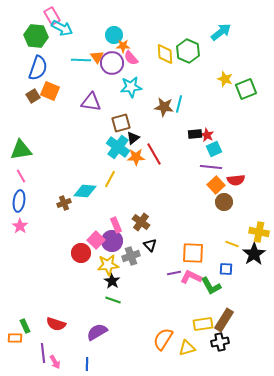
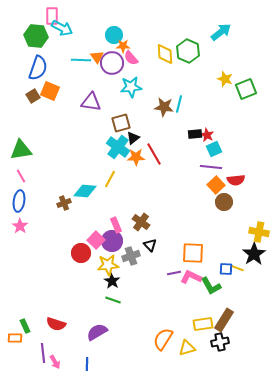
pink rectangle at (52, 16): rotated 30 degrees clockwise
yellow line at (232, 244): moved 5 px right, 24 px down
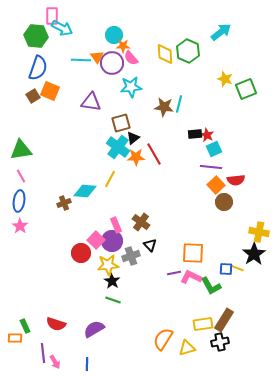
purple semicircle at (97, 332): moved 3 px left, 3 px up
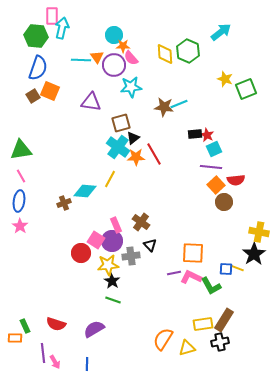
cyan arrow at (62, 28): rotated 105 degrees counterclockwise
purple circle at (112, 63): moved 2 px right, 2 px down
cyan line at (179, 104): rotated 54 degrees clockwise
pink square at (96, 240): rotated 12 degrees counterclockwise
gray cross at (131, 256): rotated 12 degrees clockwise
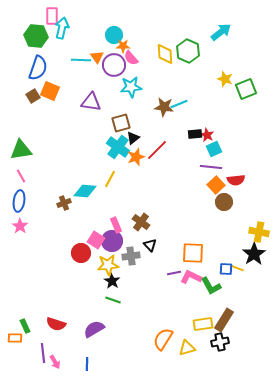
red line at (154, 154): moved 3 px right, 4 px up; rotated 75 degrees clockwise
orange star at (136, 157): rotated 18 degrees counterclockwise
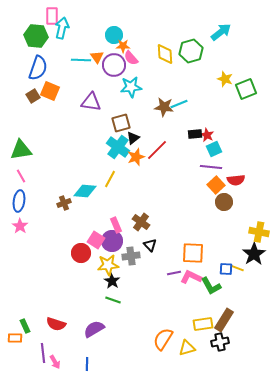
green hexagon at (188, 51): moved 3 px right; rotated 20 degrees clockwise
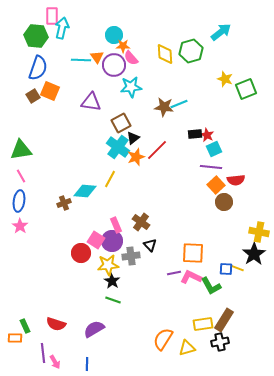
brown square at (121, 123): rotated 12 degrees counterclockwise
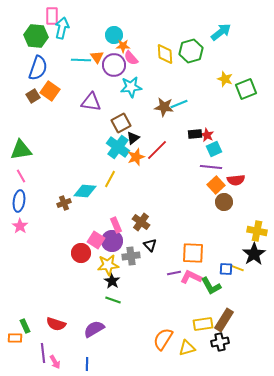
orange square at (50, 91): rotated 12 degrees clockwise
yellow cross at (259, 232): moved 2 px left, 1 px up
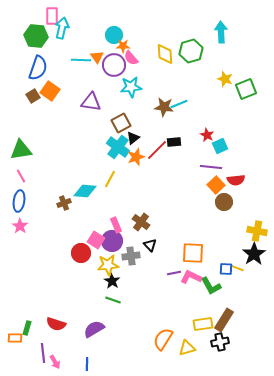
cyan arrow at (221, 32): rotated 55 degrees counterclockwise
black rectangle at (195, 134): moved 21 px left, 8 px down
cyan square at (214, 149): moved 6 px right, 3 px up
green rectangle at (25, 326): moved 2 px right, 2 px down; rotated 40 degrees clockwise
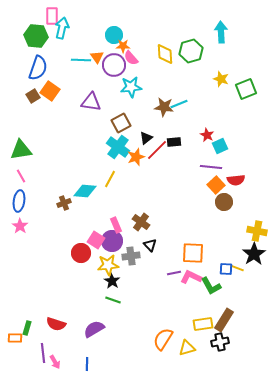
yellow star at (225, 79): moved 4 px left
black triangle at (133, 138): moved 13 px right
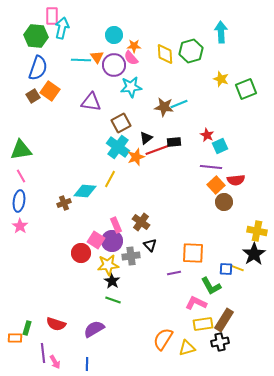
orange star at (123, 46): moved 11 px right
red line at (157, 150): rotated 25 degrees clockwise
pink L-shape at (191, 277): moved 5 px right, 26 px down
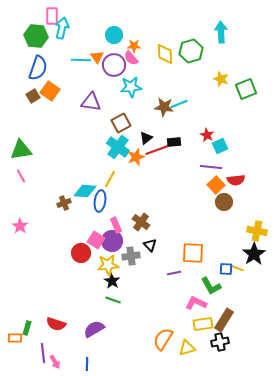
blue ellipse at (19, 201): moved 81 px right
